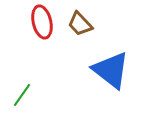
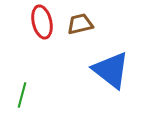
brown trapezoid: rotated 120 degrees clockwise
green line: rotated 20 degrees counterclockwise
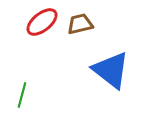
red ellipse: rotated 64 degrees clockwise
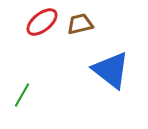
green line: rotated 15 degrees clockwise
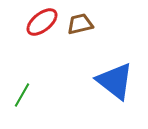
blue triangle: moved 4 px right, 11 px down
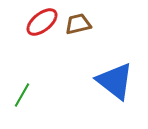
brown trapezoid: moved 2 px left
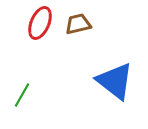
red ellipse: moved 2 px left, 1 px down; rotated 28 degrees counterclockwise
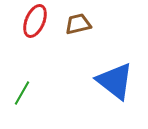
red ellipse: moved 5 px left, 2 px up
green line: moved 2 px up
